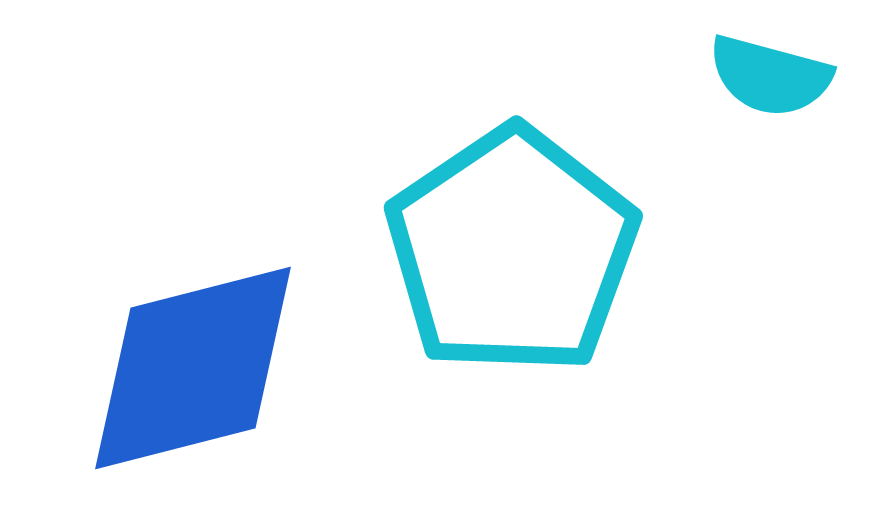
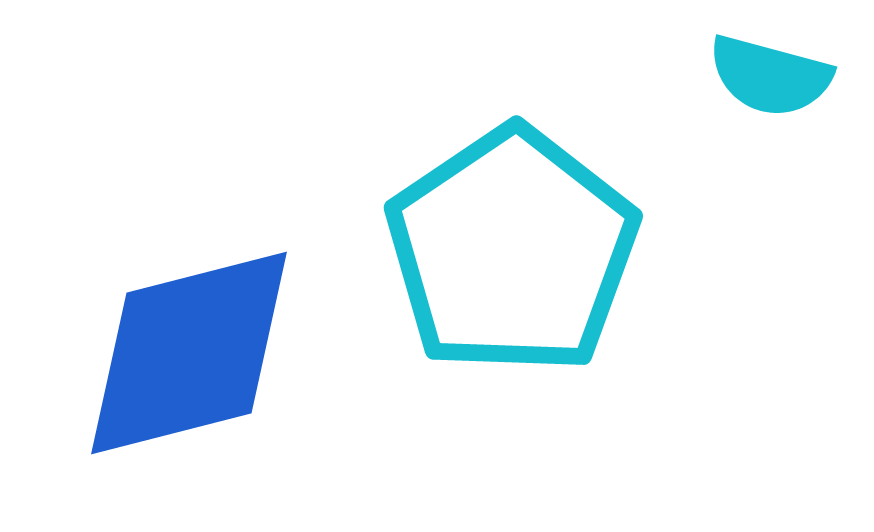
blue diamond: moved 4 px left, 15 px up
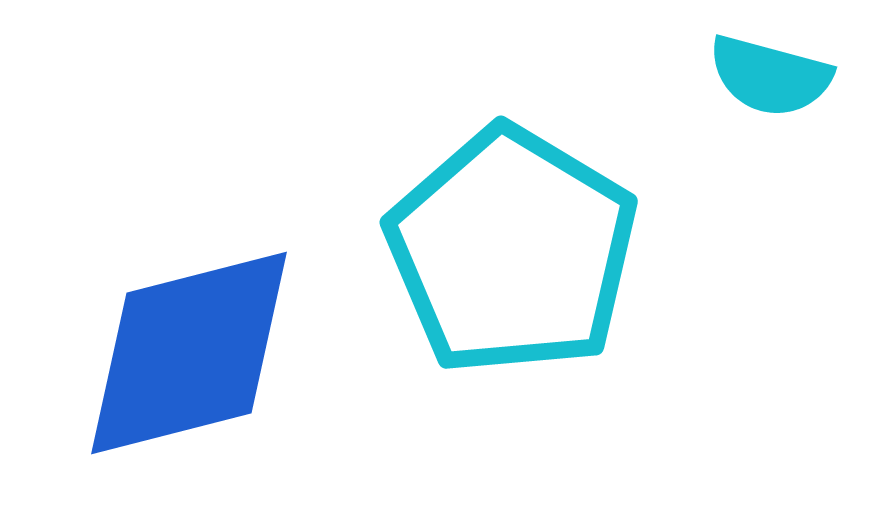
cyan pentagon: rotated 7 degrees counterclockwise
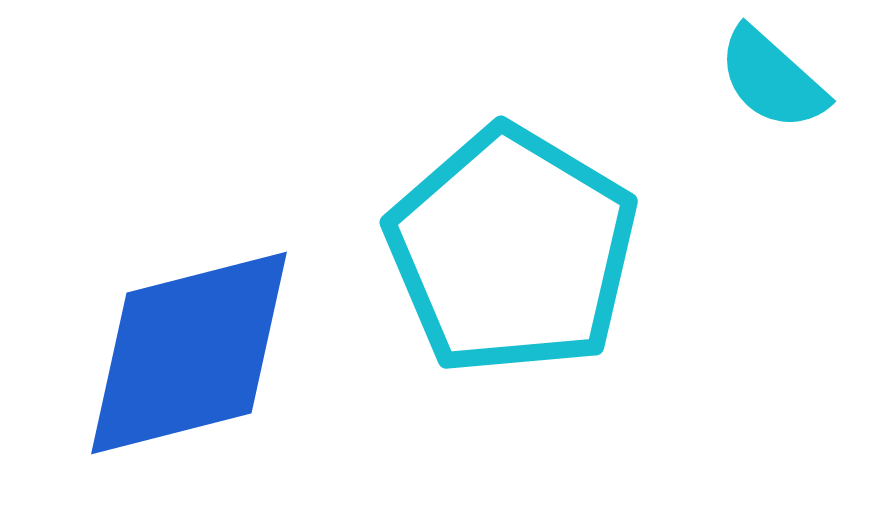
cyan semicircle: moved 2 px right, 3 px down; rotated 27 degrees clockwise
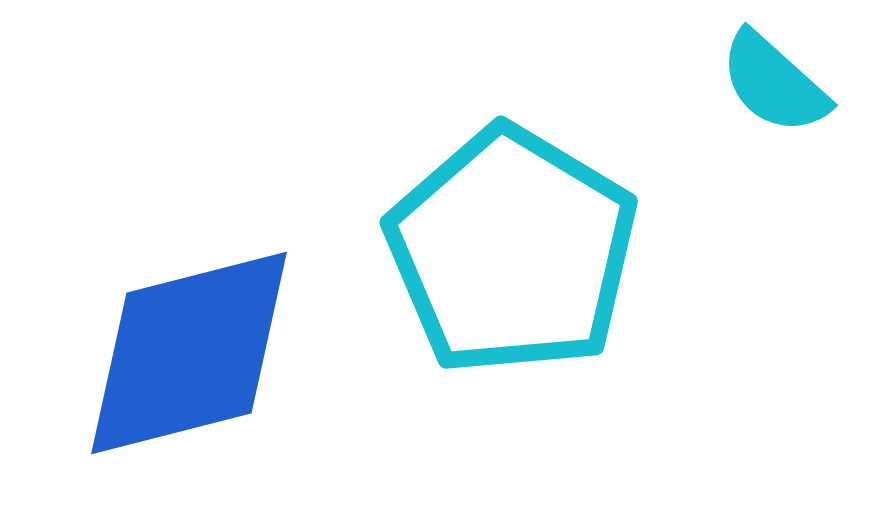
cyan semicircle: moved 2 px right, 4 px down
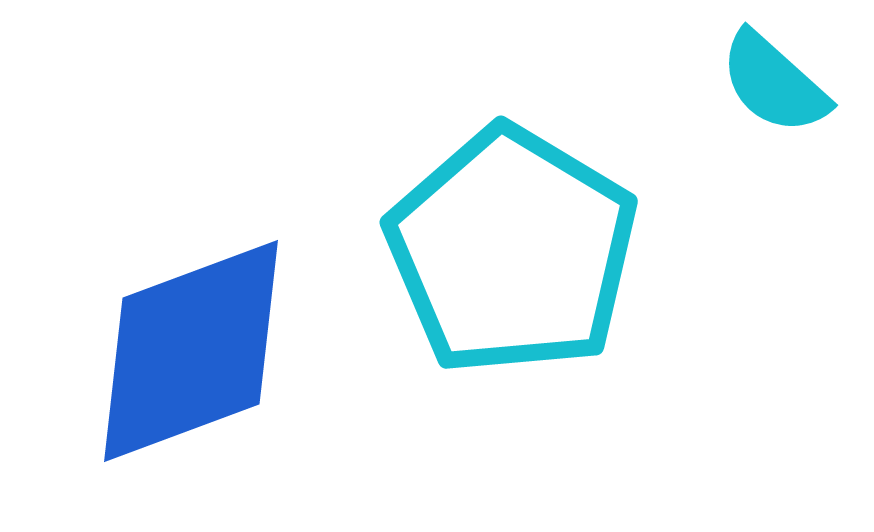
blue diamond: moved 2 px right, 2 px up; rotated 6 degrees counterclockwise
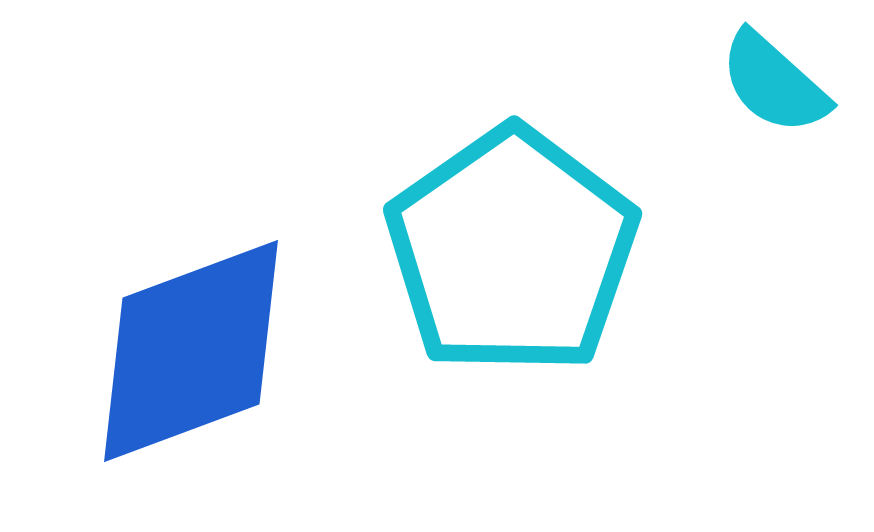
cyan pentagon: rotated 6 degrees clockwise
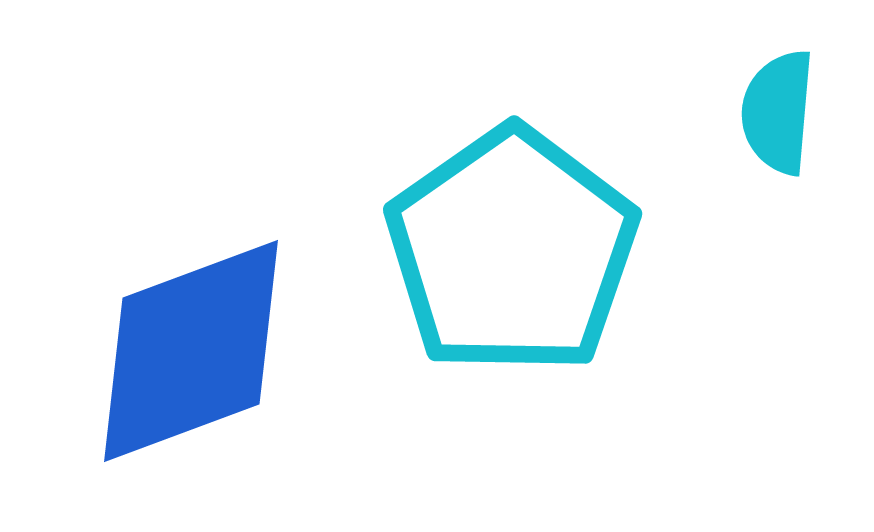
cyan semicircle: moved 4 px right, 29 px down; rotated 53 degrees clockwise
